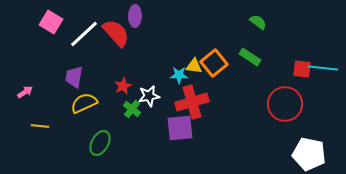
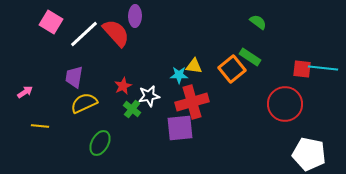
orange square: moved 18 px right, 6 px down
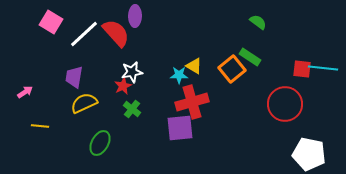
yellow triangle: rotated 24 degrees clockwise
white star: moved 17 px left, 24 px up
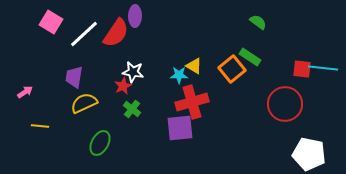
red semicircle: rotated 76 degrees clockwise
white star: moved 1 px right; rotated 20 degrees clockwise
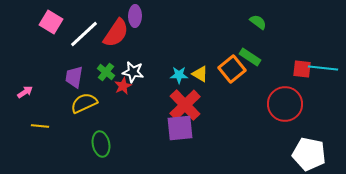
yellow triangle: moved 6 px right, 8 px down
red cross: moved 7 px left, 3 px down; rotated 28 degrees counterclockwise
green cross: moved 26 px left, 37 px up
green ellipse: moved 1 px right, 1 px down; rotated 40 degrees counterclockwise
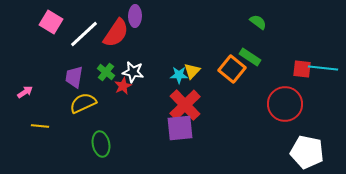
orange square: rotated 12 degrees counterclockwise
yellow triangle: moved 8 px left, 3 px up; rotated 42 degrees clockwise
yellow semicircle: moved 1 px left
white pentagon: moved 2 px left, 2 px up
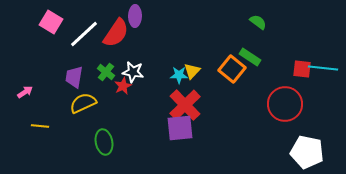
green ellipse: moved 3 px right, 2 px up
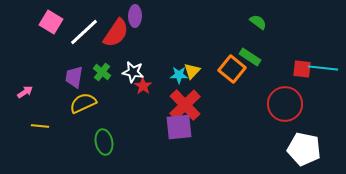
white line: moved 2 px up
green cross: moved 4 px left
red star: moved 20 px right; rotated 12 degrees counterclockwise
purple square: moved 1 px left, 1 px up
white pentagon: moved 3 px left, 3 px up
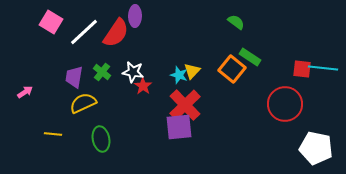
green semicircle: moved 22 px left
cyan star: rotated 18 degrees clockwise
yellow line: moved 13 px right, 8 px down
green ellipse: moved 3 px left, 3 px up
white pentagon: moved 12 px right, 1 px up
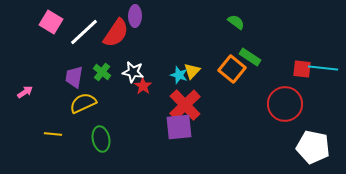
white pentagon: moved 3 px left, 1 px up
